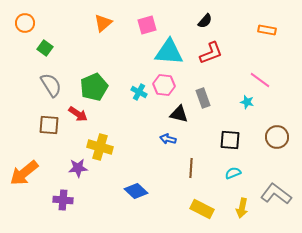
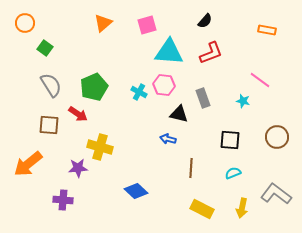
cyan star: moved 4 px left, 1 px up
orange arrow: moved 4 px right, 9 px up
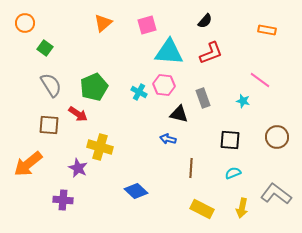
purple star: rotated 30 degrees clockwise
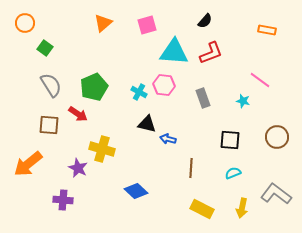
cyan triangle: moved 5 px right
black triangle: moved 32 px left, 10 px down
yellow cross: moved 2 px right, 2 px down
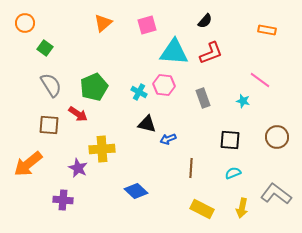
blue arrow: rotated 35 degrees counterclockwise
yellow cross: rotated 20 degrees counterclockwise
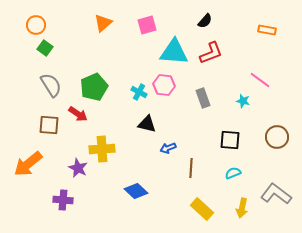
orange circle: moved 11 px right, 2 px down
blue arrow: moved 9 px down
yellow rectangle: rotated 15 degrees clockwise
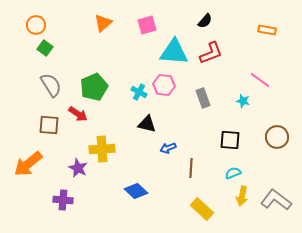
gray L-shape: moved 6 px down
yellow arrow: moved 12 px up
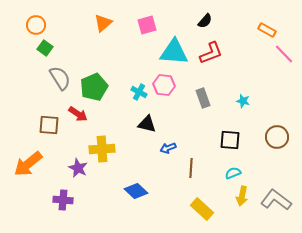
orange rectangle: rotated 18 degrees clockwise
pink line: moved 24 px right, 26 px up; rotated 10 degrees clockwise
gray semicircle: moved 9 px right, 7 px up
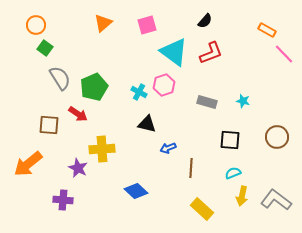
cyan triangle: rotated 32 degrees clockwise
pink hexagon: rotated 25 degrees counterclockwise
gray rectangle: moved 4 px right, 4 px down; rotated 54 degrees counterclockwise
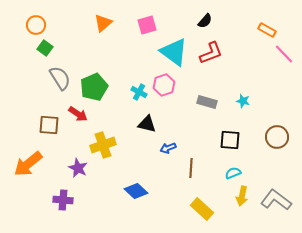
yellow cross: moved 1 px right, 4 px up; rotated 15 degrees counterclockwise
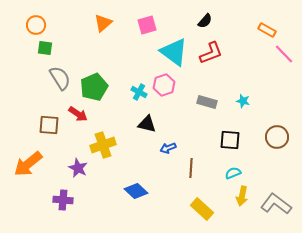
green square: rotated 28 degrees counterclockwise
gray L-shape: moved 4 px down
